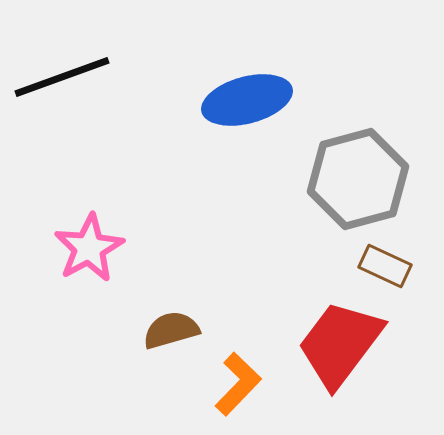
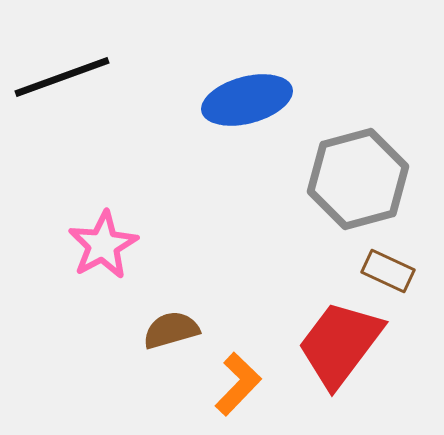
pink star: moved 14 px right, 3 px up
brown rectangle: moved 3 px right, 5 px down
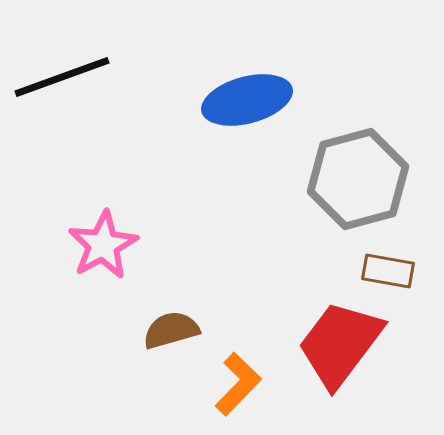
brown rectangle: rotated 15 degrees counterclockwise
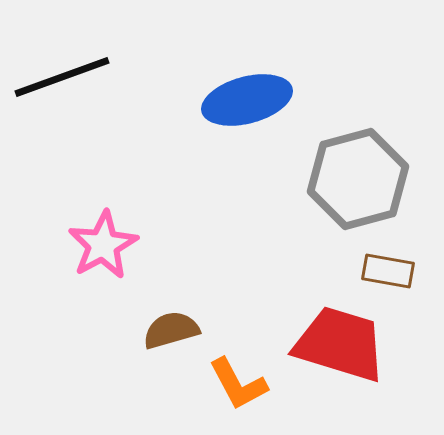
red trapezoid: rotated 70 degrees clockwise
orange L-shape: rotated 108 degrees clockwise
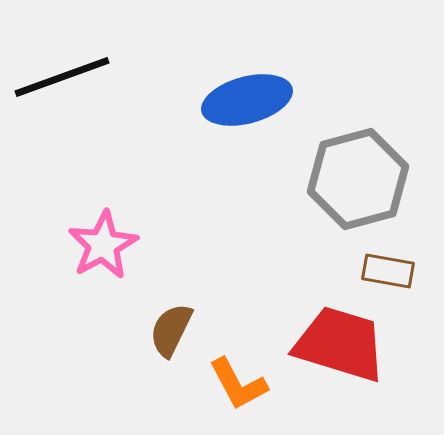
brown semicircle: rotated 48 degrees counterclockwise
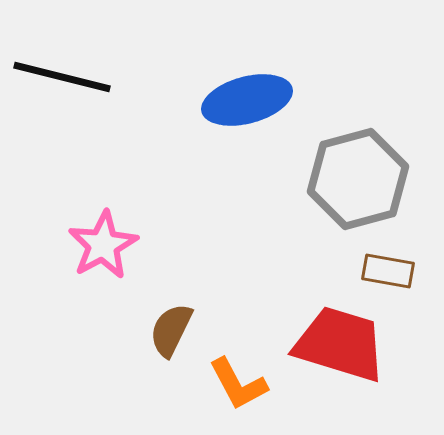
black line: rotated 34 degrees clockwise
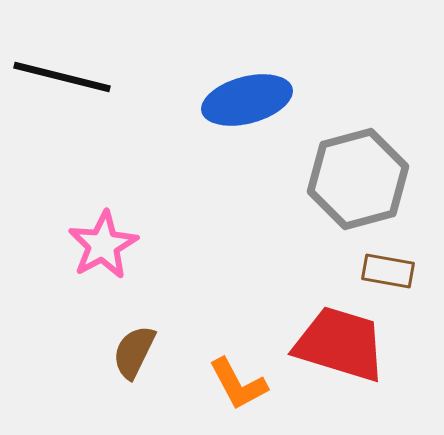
brown semicircle: moved 37 px left, 22 px down
